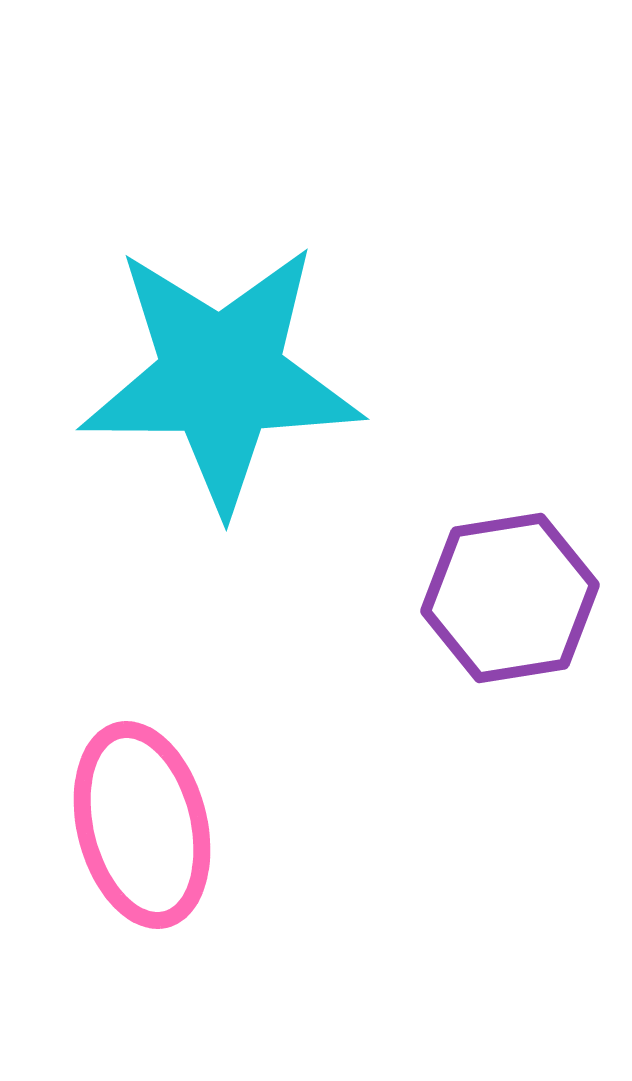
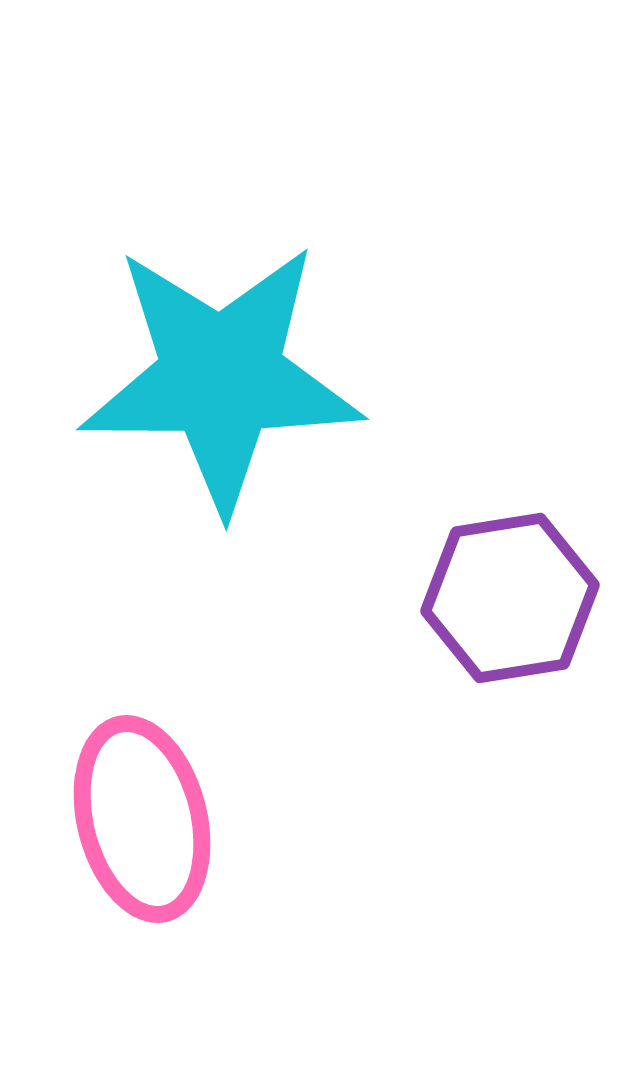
pink ellipse: moved 6 px up
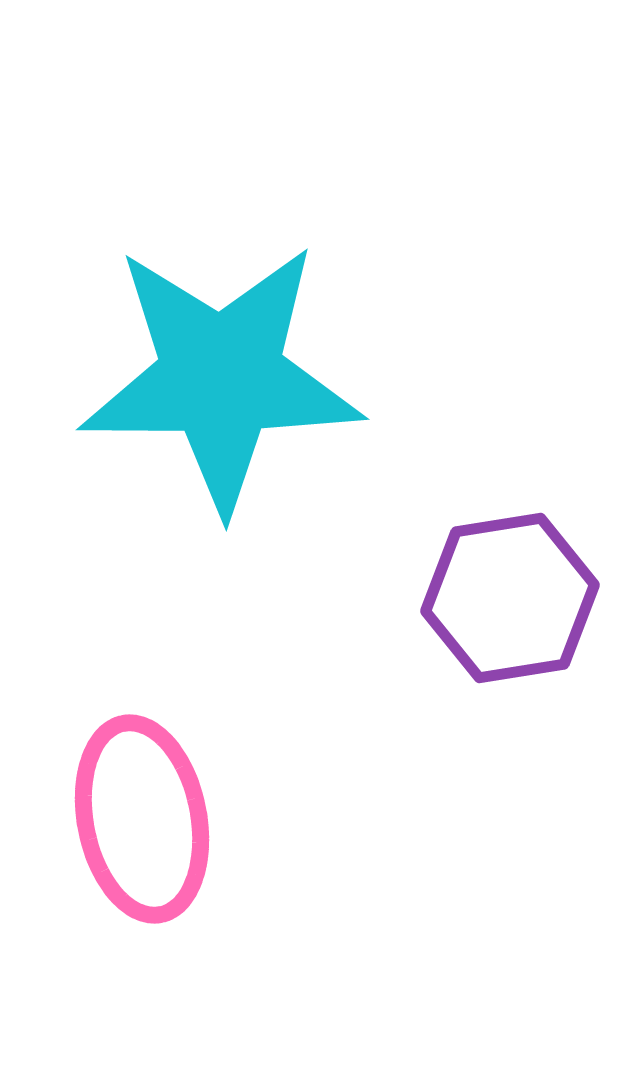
pink ellipse: rotated 3 degrees clockwise
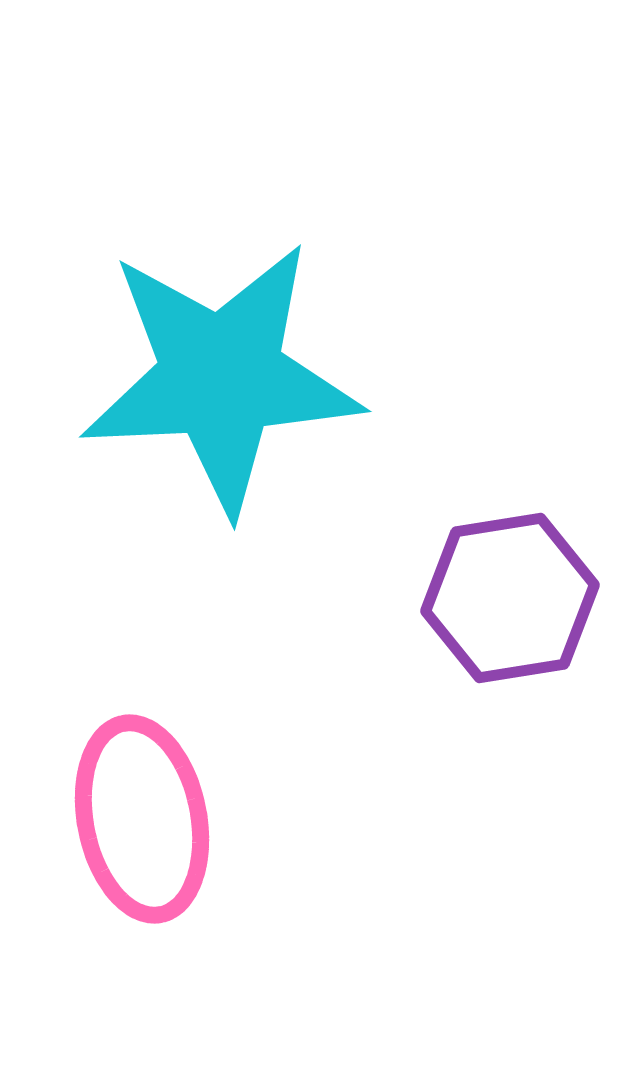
cyan star: rotated 3 degrees counterclockwise
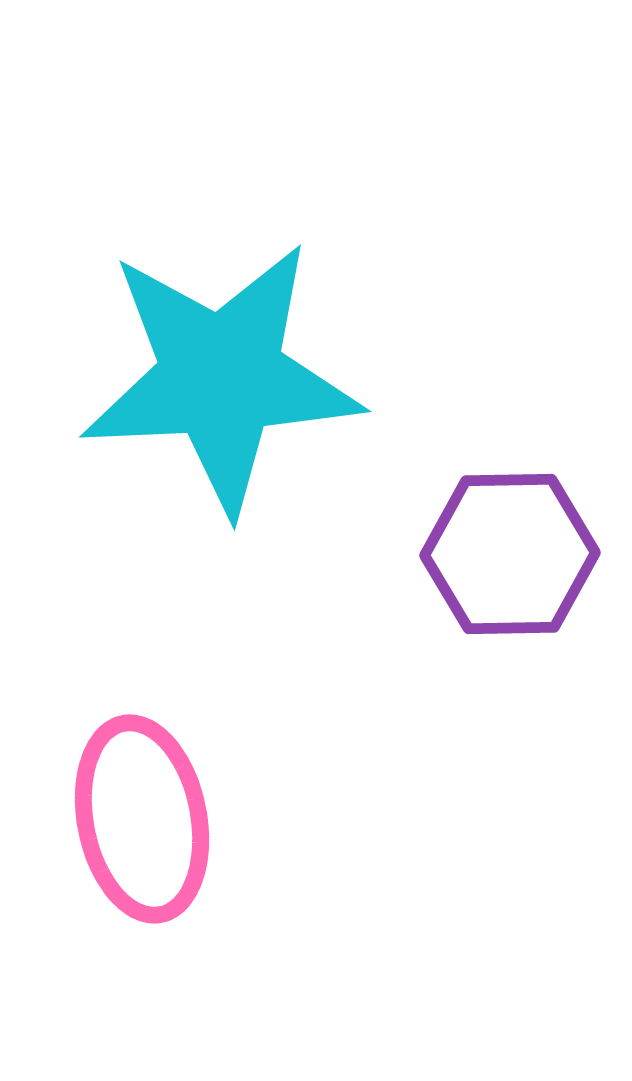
purple hexagon: moved 44 px up; rotated 8 degrees clockwise
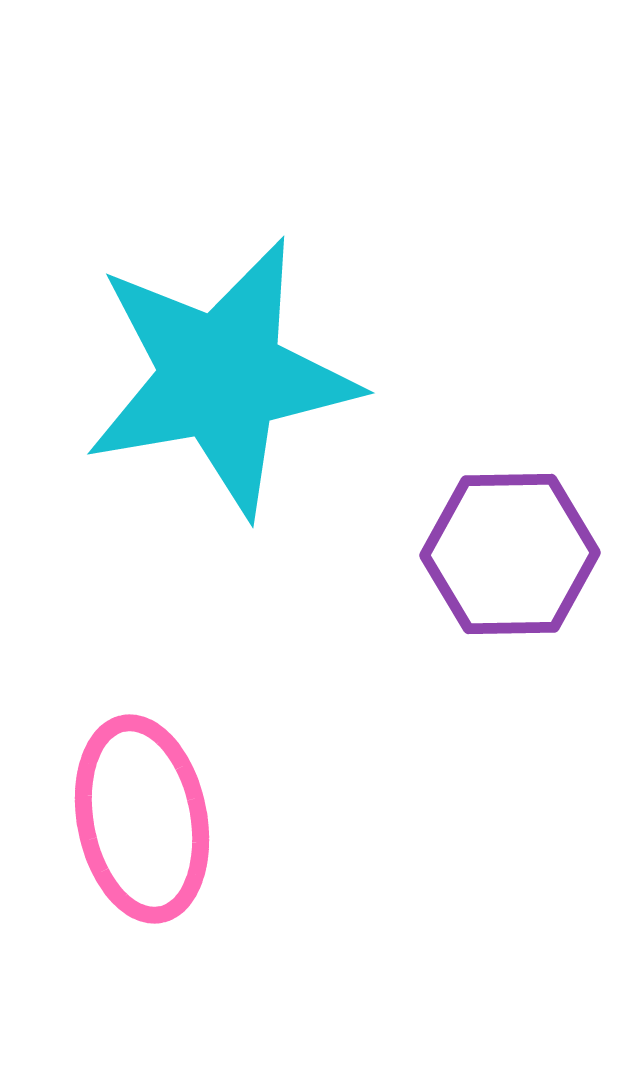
cyan star: rotated 7 degrees counterclockwise
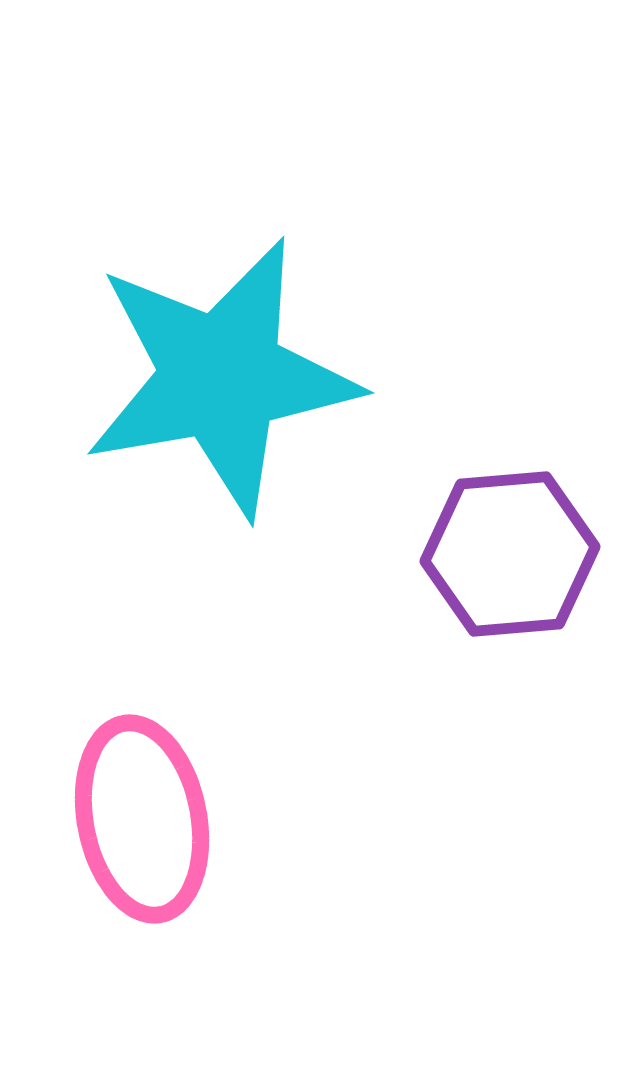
purple hexagon: rotated 4 degrees counterclockwise
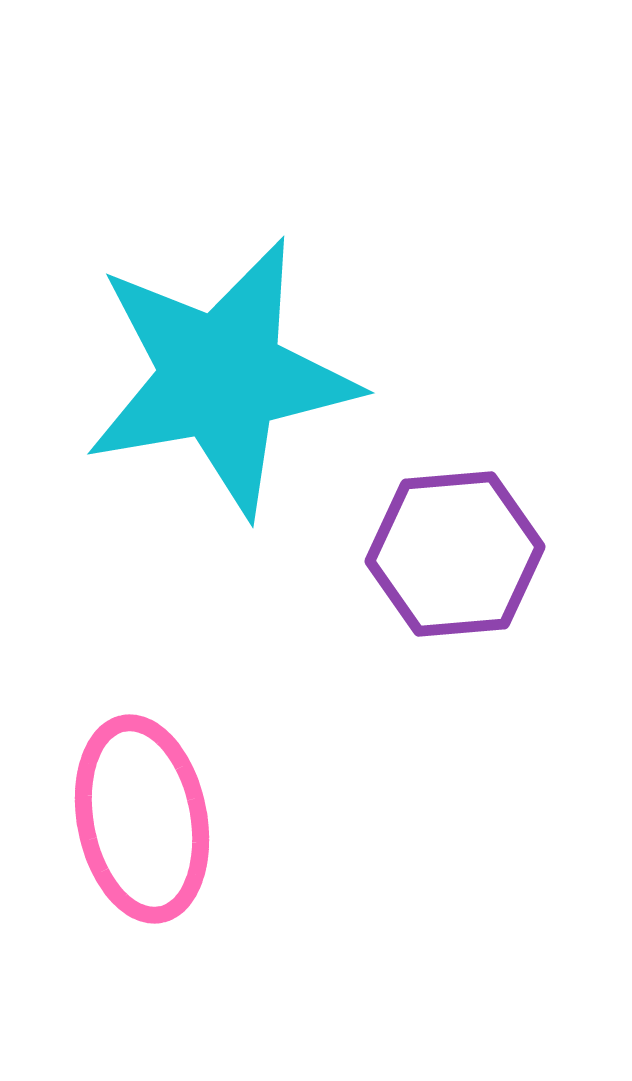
purple hexagon: moved 55 px left
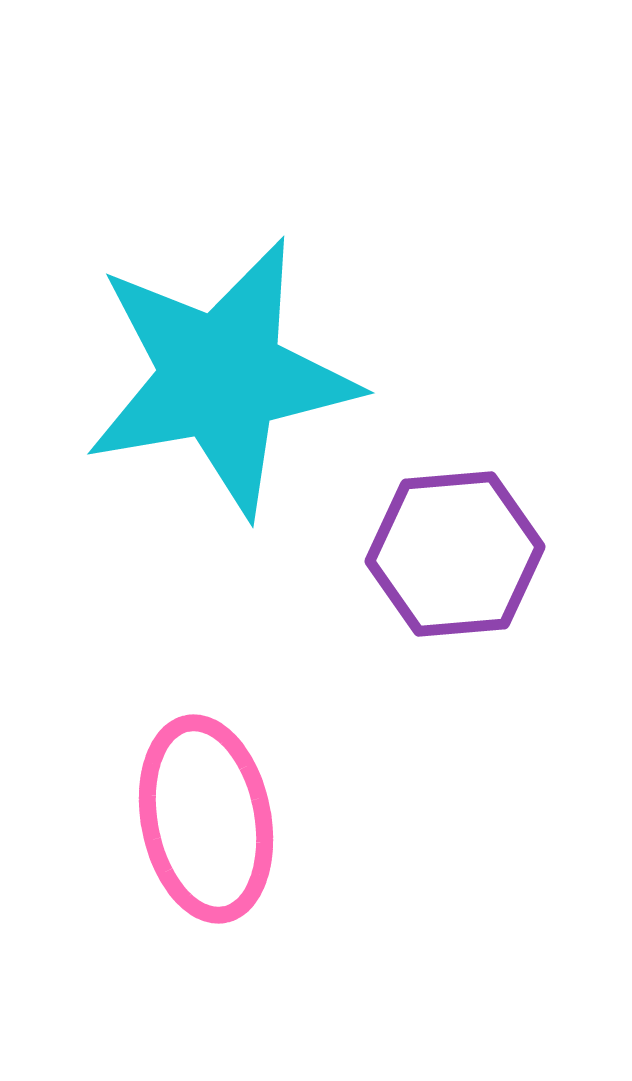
pink ellipse: moved 64 px right
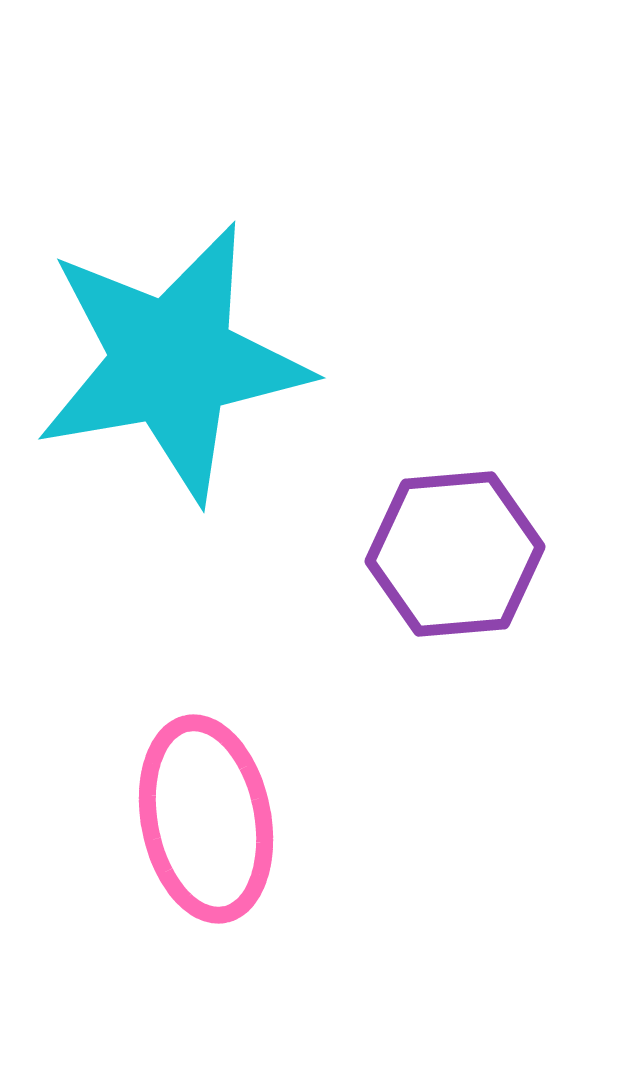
cyan star: moved 49 px left, 15 px up
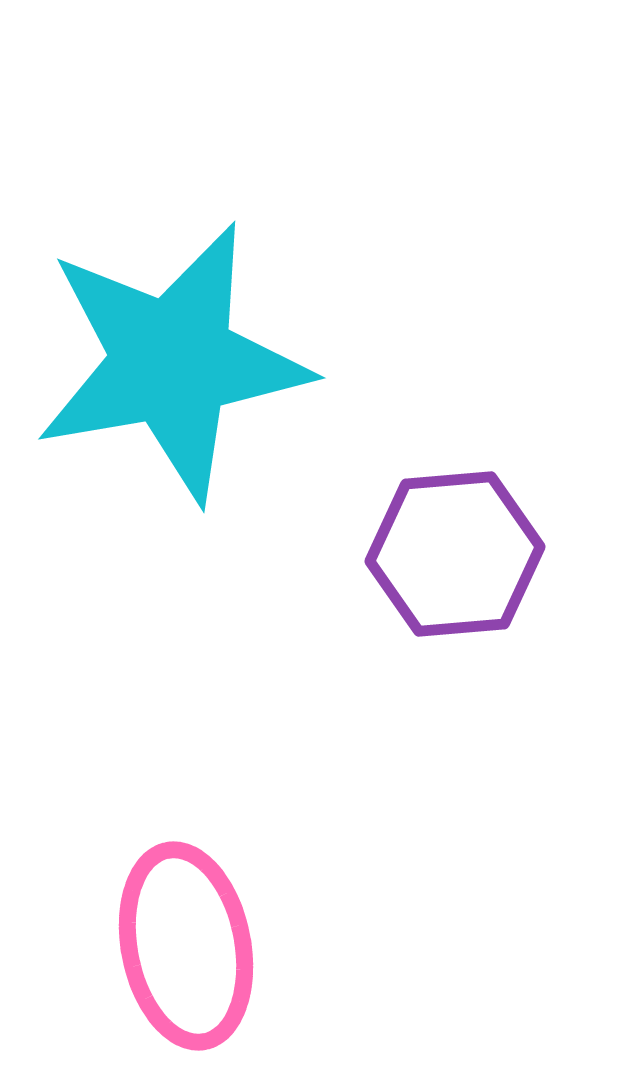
pink ellipse: moved 20 px left, 127 px down
